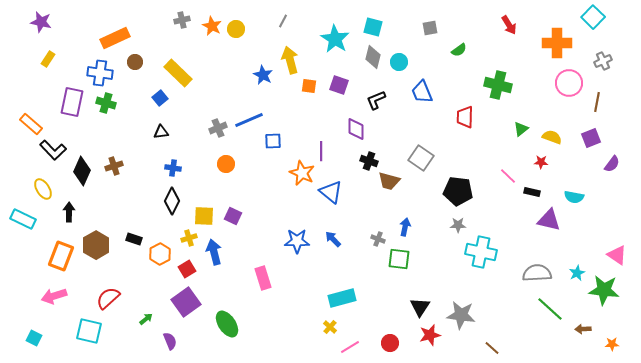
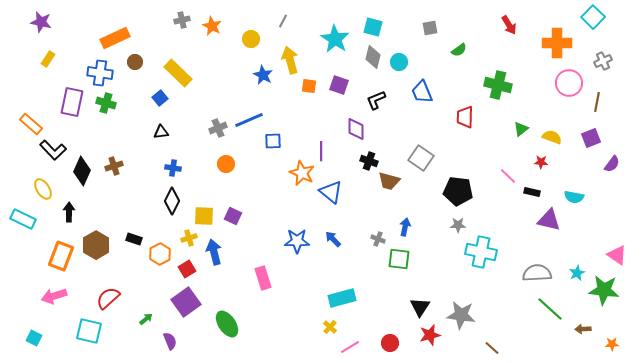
yellow circle at (236, 29): moved 15 px right, 10 px down
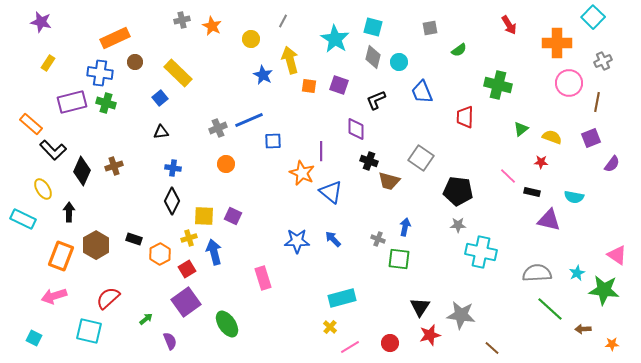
yellow rectangle at (48, 59): moved 4 px down
purple rectangle at (72, 102): rotated 64 degrees clockwise
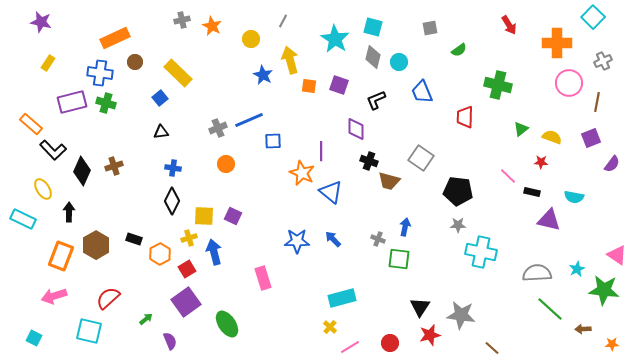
cyan star at (577, 273): moved 4 px up
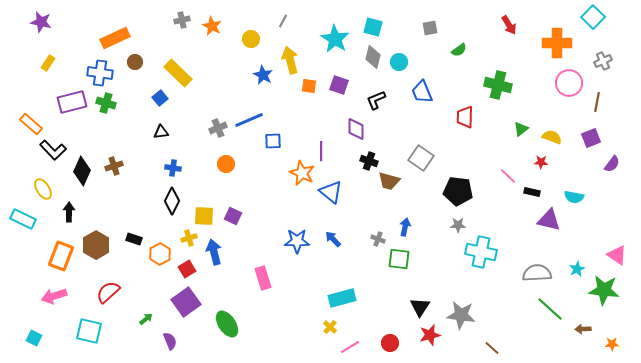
red semicircle at (108, 298): moved 6 px up
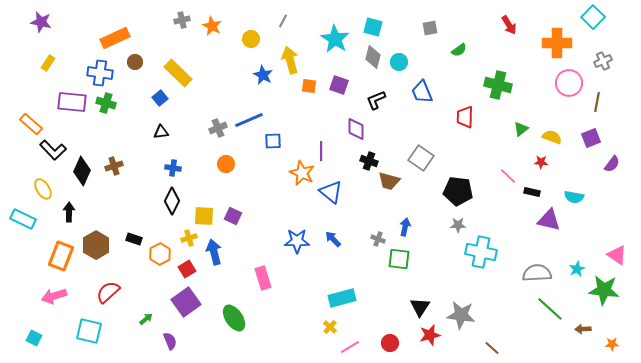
purple rectangle at (72, 102): rotated 20 degrees clockwise
green ellipse at (227, 324): moved 7 px right, 6 px up
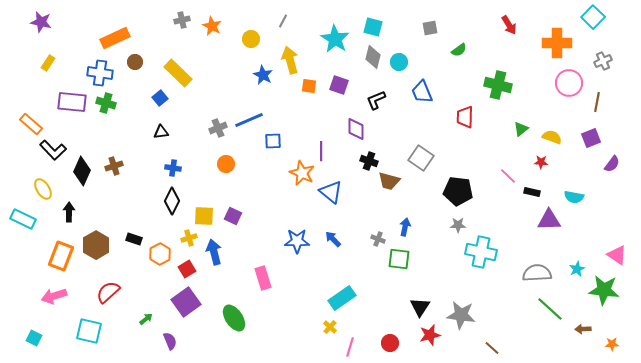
purple triangle at (549, 220): rotated 15 degrees counterclockwise
cyan rectangle at (342, 298): rotated 20 degrees counterclockwise
pink line at (350, 347): rotated 42 degrees counterclockwise
